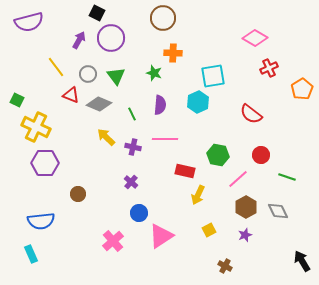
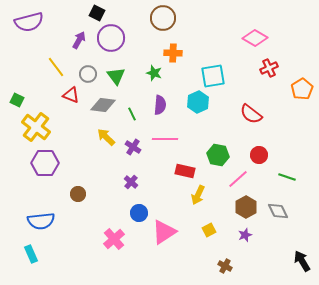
gray diamond at (99, 104): moved 4 px right, 1 px down; rotated 15 degrees counterclockwise
yellow cross at (36, 127): rotated 12 degrees clockwise
purple cross at (133, 147): rotated 21 degrees clockwise
red circle at (261, 155): moved 2 px left
pink triangle at (161, 236): moved 3 px right, 4 px up
pink cross at (113, 241): moved 1 px right, 2 px up
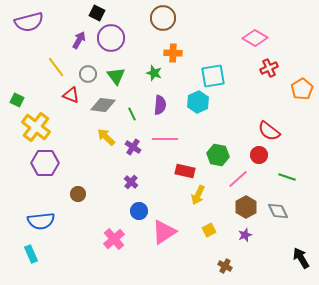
red semicircle at (251, 114): moved 18 px right, 17 px down
blue circle at (139, 213): moved 2 px up
black arrow at (302, 261): moved 1 px left, 3 px up
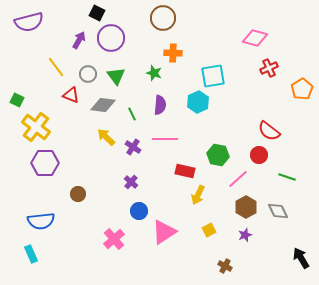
pink diamond at (255, 38): rotated 15 degrees counterclockwise
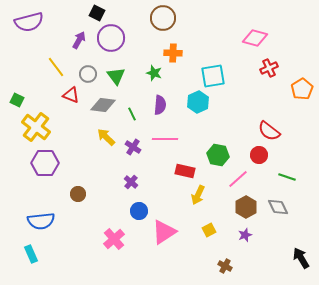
gray diamond at (278, 211): moved 4 px up
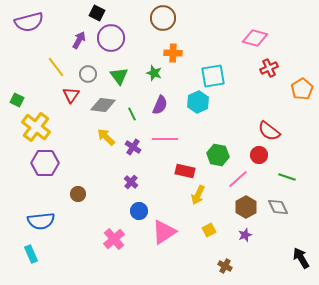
green triangle at (116, 76): moved 3 px right
red triangle at (71, 95): rotated 42 degrees clockwise
purple semicircle at (160, 105): rotated 18 degrees clockwise
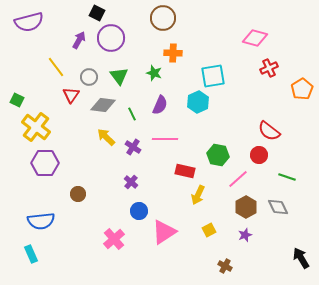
gray circle at (88, 74): moved 1 px right, 3 px down
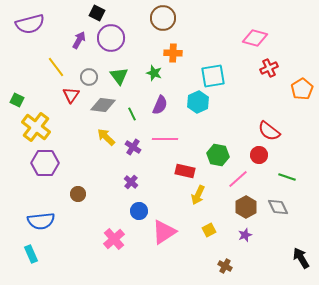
purple semicircle at (29, 22): moved 1 px right, 2 px down
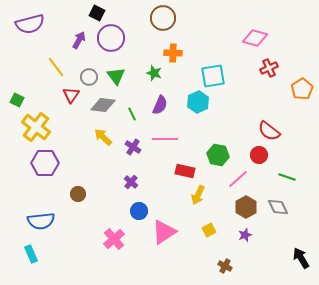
green triangle at (119, 76): moved 3 px left
yellow arrow at (106, 137): moved 3 px left
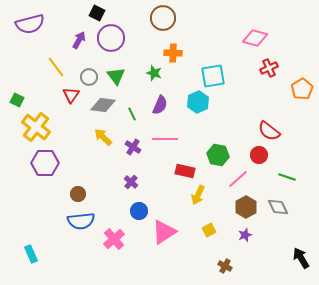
blue semicircle at (41, 221): moved 40 px right
